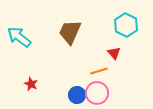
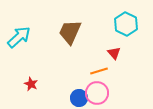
cyan hexagon: moved 1 px up
cyan arrow: rotated 100 degrees clockwise
blue circle: moved 2 px right, 3 px down
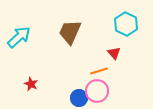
pink circle: moved 2 px up
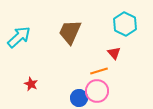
cyan hexagon: moved 1 px left
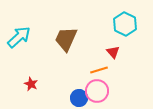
brown trapezoid: moved 4 px left, 7 px down
red triangle: moved 1 px left, 1 px up
orange line: moved 1 px up
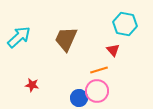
cyan hexagon: rotated 15 degrees counterclockwise
red triangle: moved 2 px up
red star: moved 1 px right, 1 px down; rotated 16 degrees counterclockwise
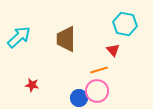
brown trapezoid: rotated 24 degrees counterclockwise
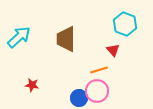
cyan hexagon: rotated 10 degrees clockwise
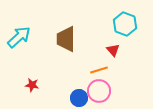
pink circle: moved 2 px right
